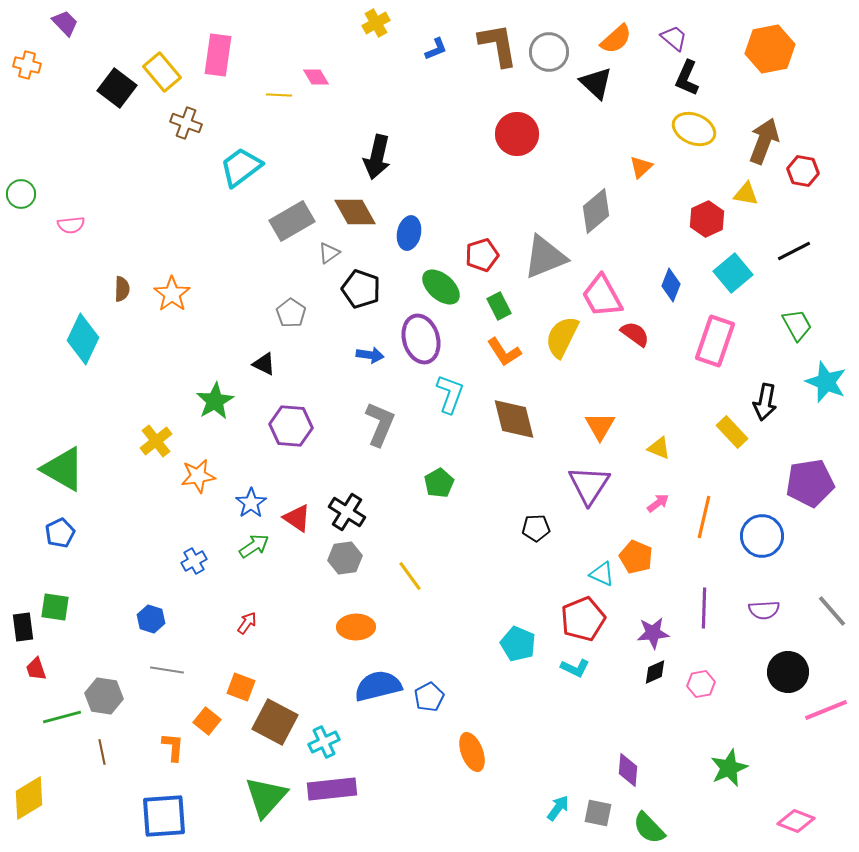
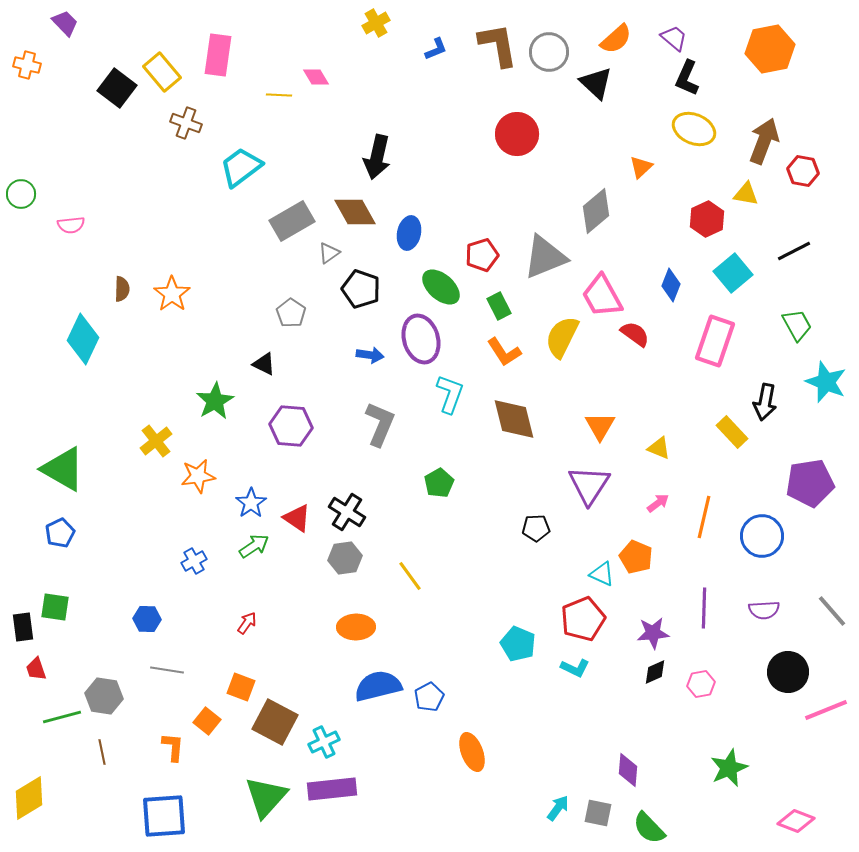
blue hexagon at (151, 619): moved 4 px left; rotated 16 degrees counterclockwise
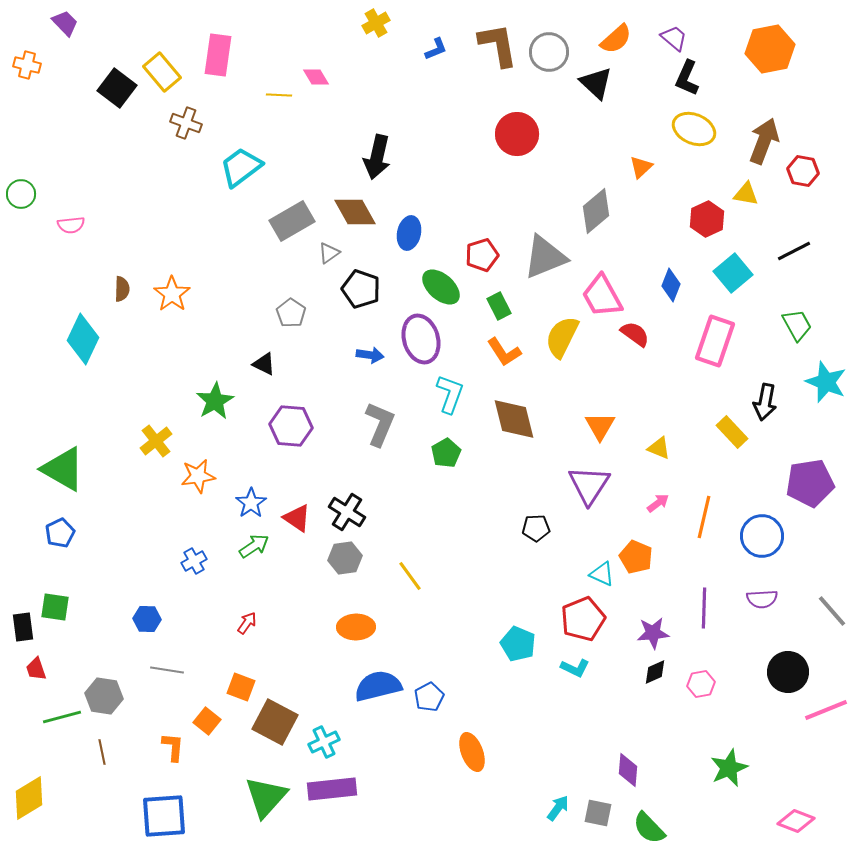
green pentagon at (439, 483): moved 7 px right, 30 px up
purple semicircle at (764, 610): moved 2 px left, 11 px up
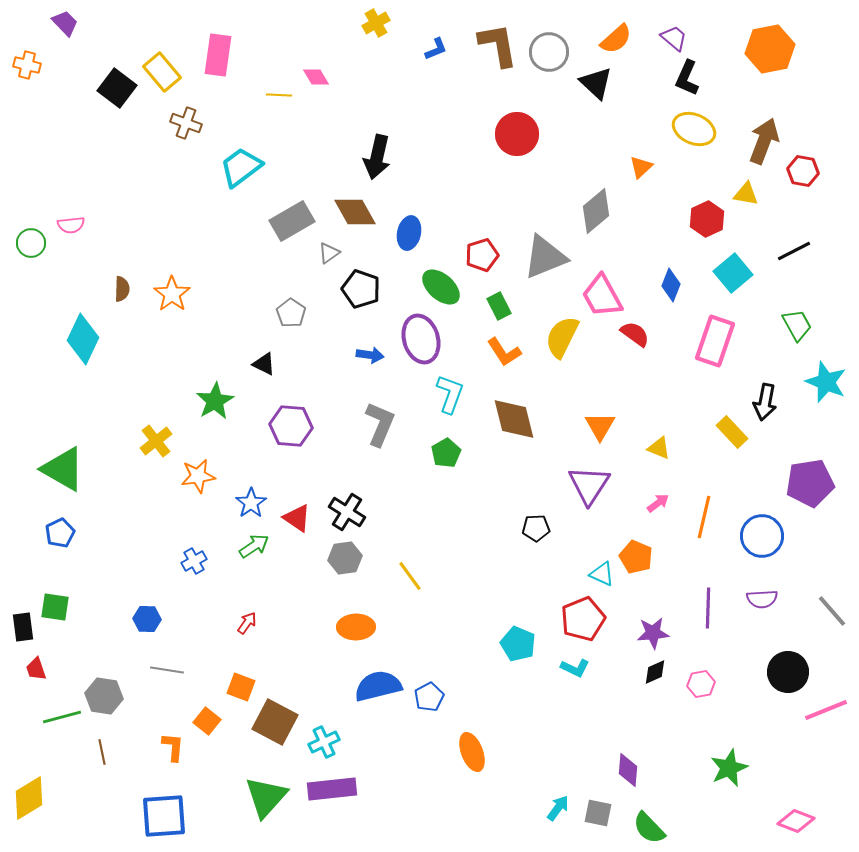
green circle at (21, 194): moved 10 px right, 49 px down
purple line at (704, 608): moved 4 px right
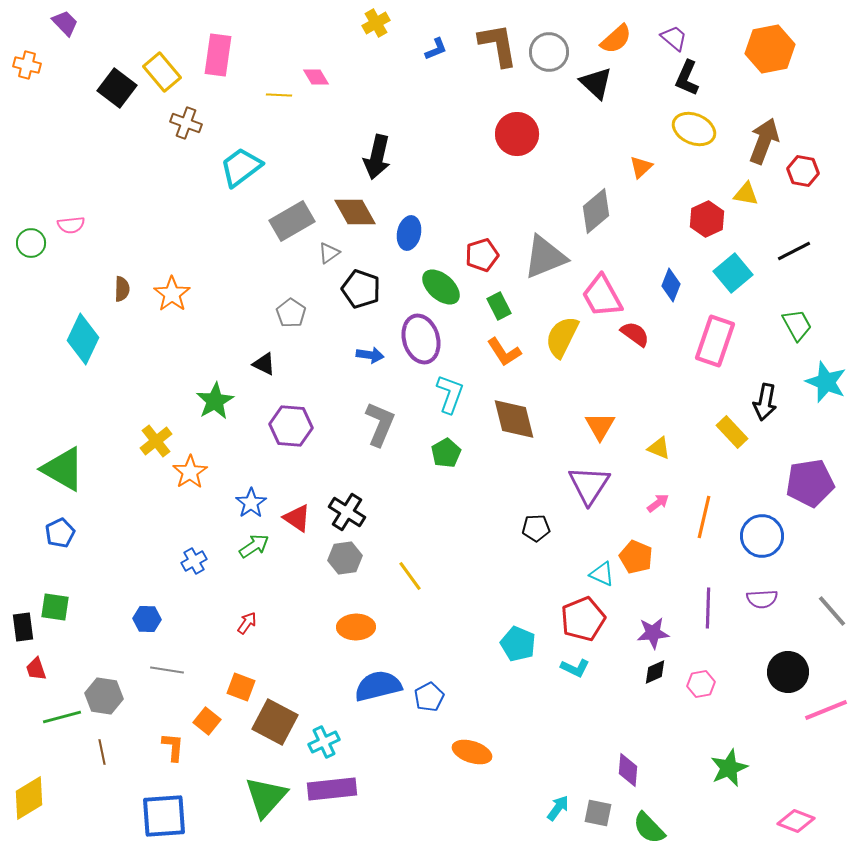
orange star at (198, 476): moved 8 px left, 4 px up; rotated 24 degrees counterclockwise
orange ellipse at (472, 752): rotated 51 degrees counterclockwise
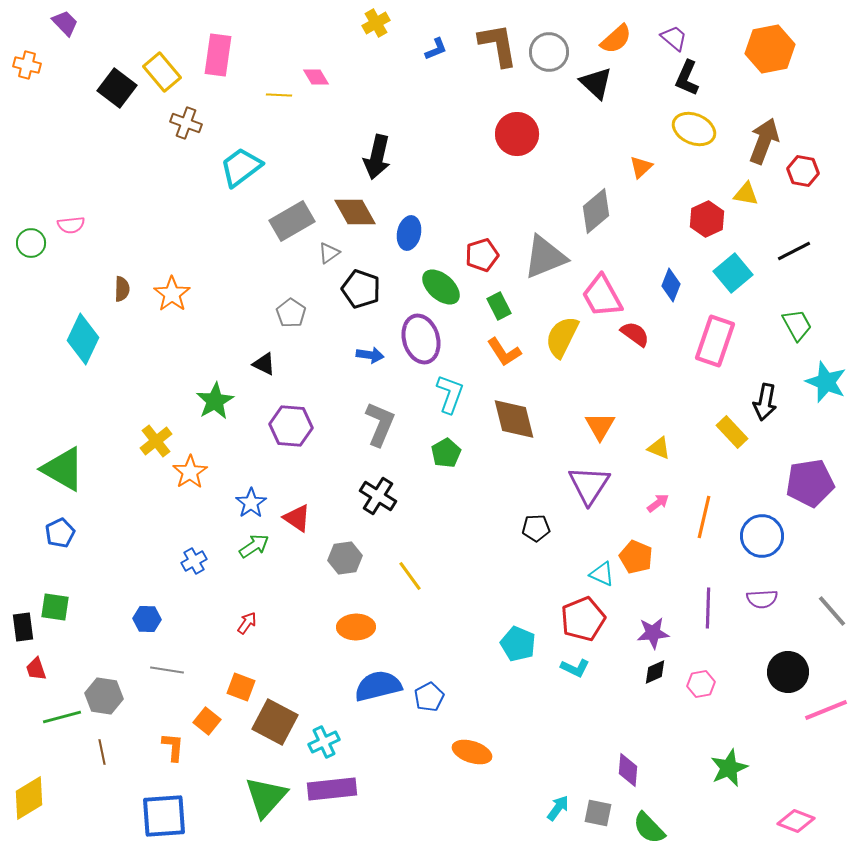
black cross at (347, 512): moved 31 px right, 16 px up
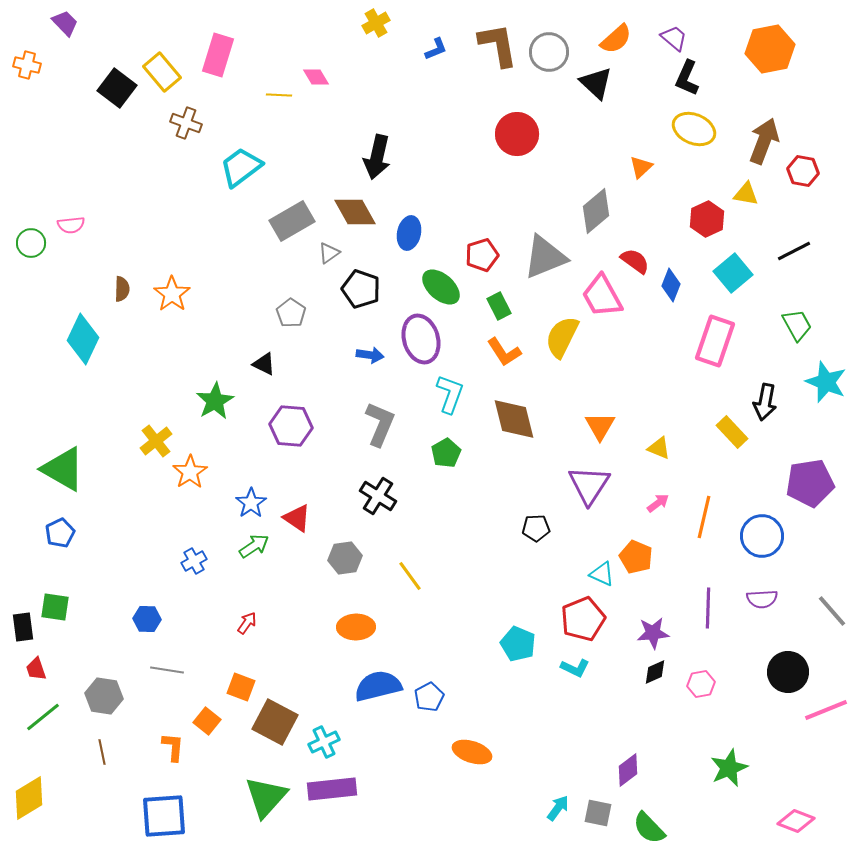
pink rectangle at (218, 55): rotated 9 degrees clockwise
red semicircle at (635, 334): moved 73 px up
green line at (62, 717): moved 19 px left; rotated 24 degrees counterclockwise
purple diamond at (628, 770): rotated 48 degrees clockwise
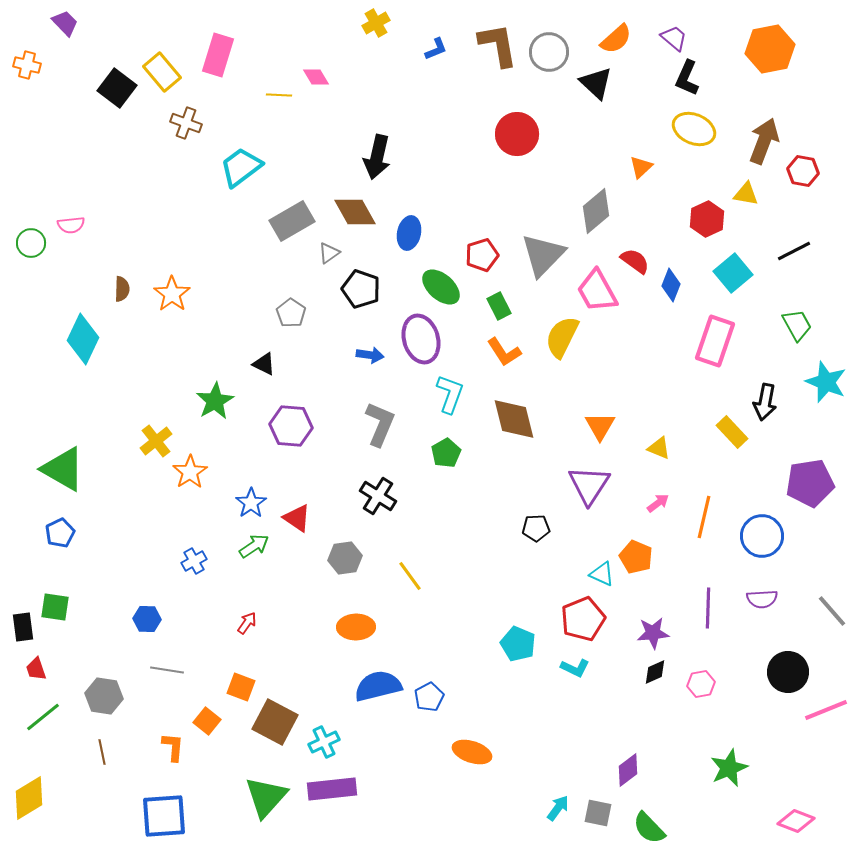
gray triangle at (545, 257): moved 2 px left, 2 px up; rotated 24 degrees counterclockwise
pink trapezoid at (602, 296): moved 5 px left, 5 px up
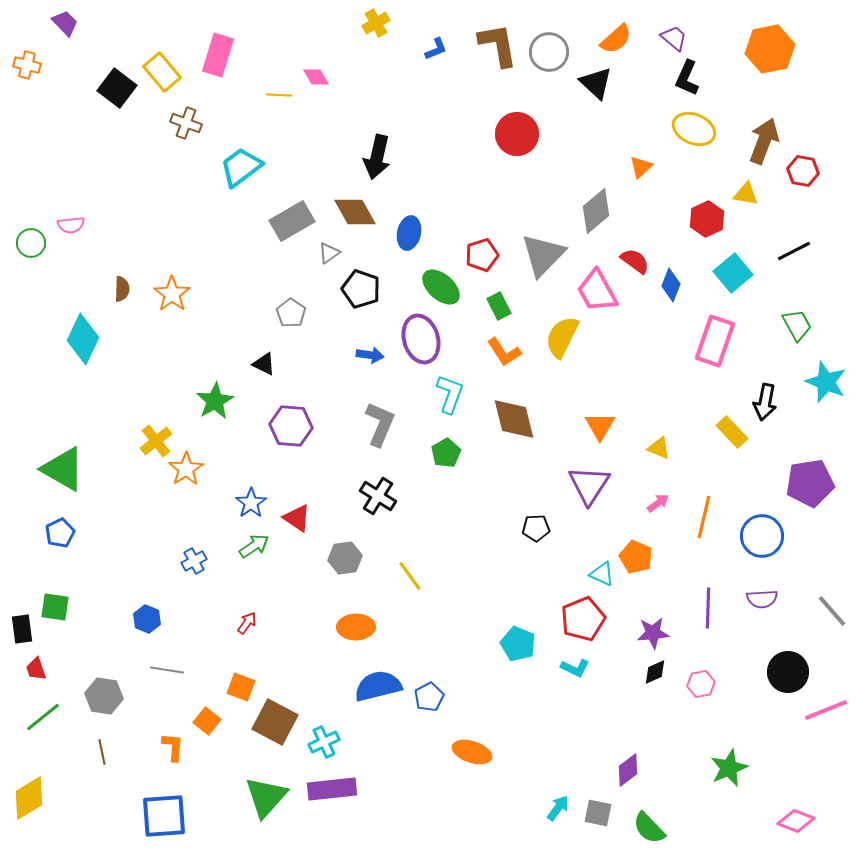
orange star at (190, 472): moved 4 px left, 3 px up
blue hexagon at (147, 619): rotated 20 degrees clockwise
black rectangle at (23, 627): moved 1 px left, 2 px down
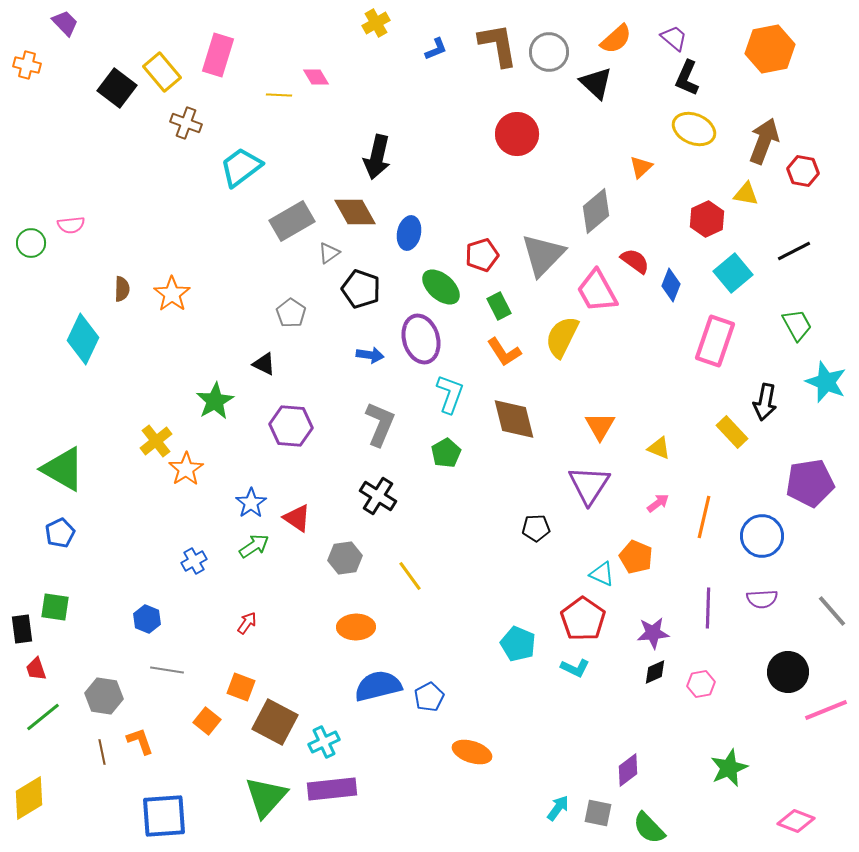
red pentagon at (583, 619): rotated 15 degrees counterclockwise
orange L-shape at (173, 747): moved 33 px left, 6 px up; rotated 24 degrees counterclockwise
